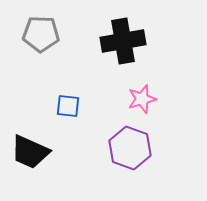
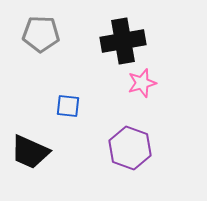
pink star: moved 16 px up
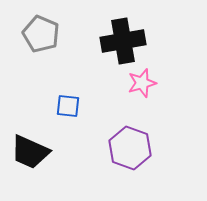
gray pentagon: rotated 21 degrees clockwise
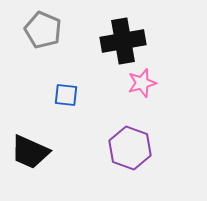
gray pentagon: moved 2 px right, 4 px up
blue square: moved 2 px left, 11 px up
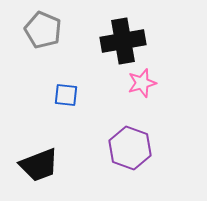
black trapezoid: moved 9 px right, 13 px down; rotated 45 degrees counterclockwise
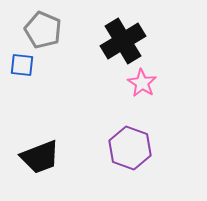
black cross: rotated 21 degrees counterclockwise
pink star: rotated 24 degrees counterclockwise
blue square: moved 44 px left, 30 px up
black trapezoid: moved 1 px right, 8 px up
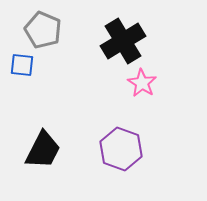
purple hexagon: moved 9 px left, 1 px down
black trapezoid: moved 3 px right, 7 px up; rotated 42 degrees counterclockwise
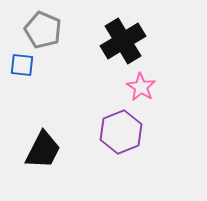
pink star: moved 1 px left, 4 px down
purple hexagon: moved 17 px up; rotated 18 degrees clockwise
